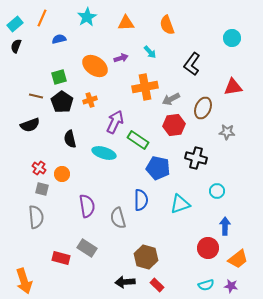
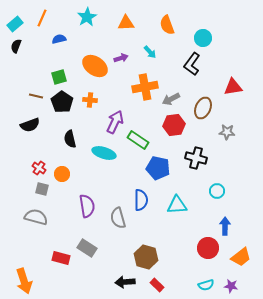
cyan circle at (232, 38): moved 29 px left
orange cross at (90, 100): rotated 24 degrees clockwise
cyan triangle at (180, 204): moved 3 px left, 1 px down; rotated 15 degrees clockwise
gray semicircle at (36, 217): rotated 70 degrees counterclockwise
orange trapezoid at (238, 259): moved 3 px right, 2 px up
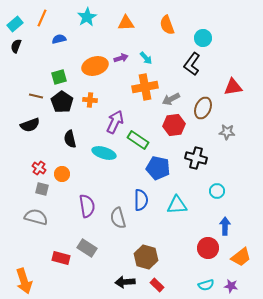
cyan arrow at (150, 52): moved 4 px left, 6 px down
orange ellipse at (95, 66): rotated 50 degrees counterclockwise
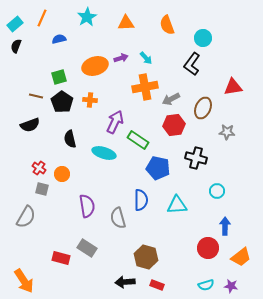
gray semicircle at (36, 217): moved 10 px left; rotated 105 degrees clockwise
orange arrow at (24, 281): rotated 15 degrees counterclockwise
red rectangle at (157, 285): rotated 24 degrees counterclockwise
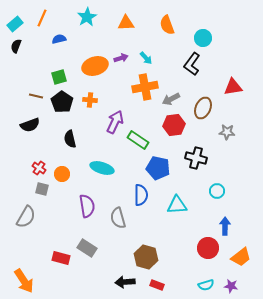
cyan ellipse at (104, 153): moved 2 px left, 15 px down
blue semicircle at (141, 200): moved 5 px up
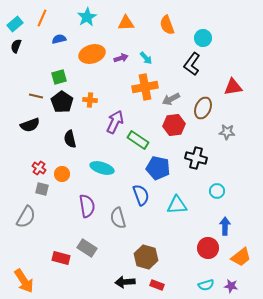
orange ellipse at (95, 66): moved 3 px left, 12 px up
blue semicircle at (141, 195): rotated 20 degrees counterclockwise
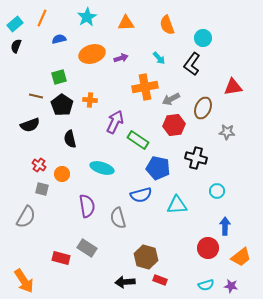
cyan arrow at (146, 58): moved 13 px right
black pentagon at (62, 102): moved 3 px down
red cross at (39, 168): moved 3 px up
blue semicircle at (141, 195): rotated 95 degrees clockwise
red rectangle at (157, 285): moved 3 px right, 5 px up
